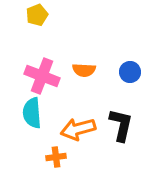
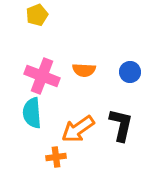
orange arrow: rotated 20 degrees counterclockwise
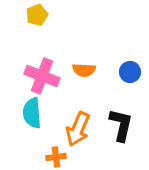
orange arrow: rotated 32 degrees counterclockwise
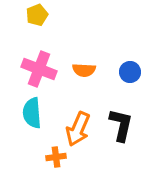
pink cross: moved 3 px left, 7 px up
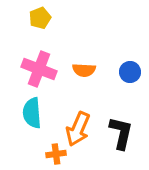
yellow pentagon: moved 3 px right, 3 px down
black L-shape: moved 8 px down
orange cross: moved 3 px up
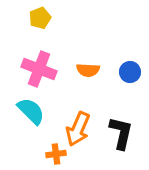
orange semicircle: moved 4 px right
cyan semicircle: moved 1 px left, 2 px up; rotated 140 degrees clockwise
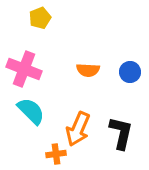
pink cross: moved 15 px left
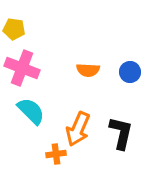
yellow pentagon: moved 26 px left, 11 px down; rotated 30 degrees clockwise
pink cross: moved 2 px left, 1 px up
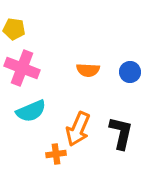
cyan semicircle: rotated 112 degrees clockwise
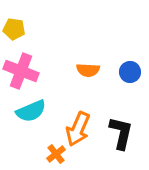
pink cross: moved 1 px left, 3 px down
orange cross: rotated 30 degrees counterclockwise
